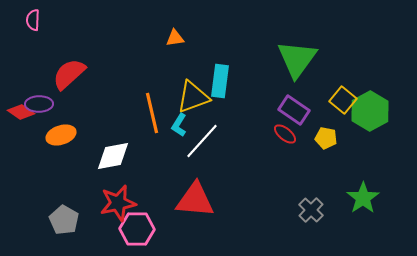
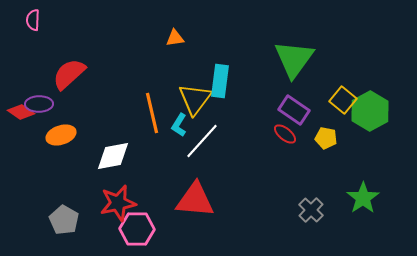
green triangle: moved 3 px left
yellow triangle: moved 2 px right, 2 px down; rotated 33 degrees counterclockwise
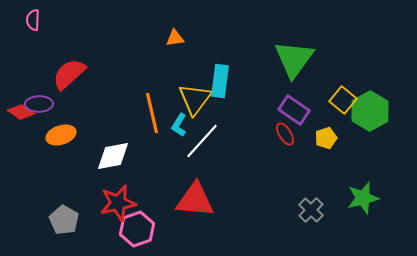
red ellipse: rotated 20 degrees clockwise
yellow pentagon: rotated 30 degrees counterclockwise
green star: rotated 20 degrees clockwise
pink hexagon: rotated 20 degrees counterclockwise
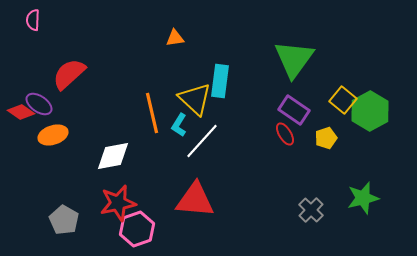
yellow triangle: rotated 24 degrees counterclockwise
purple ellipse: rotated 36 degrees clockwise
orange ellipse: moved 8 px left
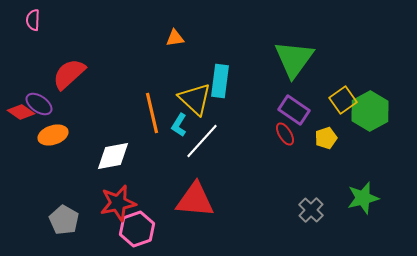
yellow square: rotated 16 degrees clockwise
